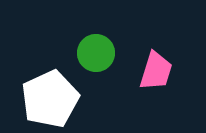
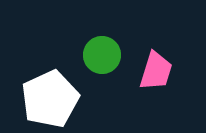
green circle: moved 6 px right, 2 px down
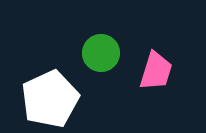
green circle: moved 1 px left, 2 px up
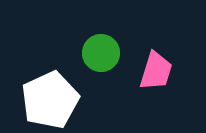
white pentagon: moved 1 px down
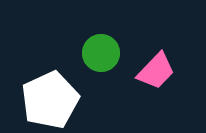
pink trapezoid: rotated 27 degrees clockwise
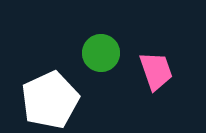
pink trapezoid: rotated 63 degrees counterclockwise
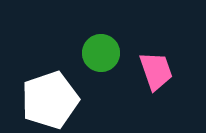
white pentagon: rotated 6 degrees clockwise
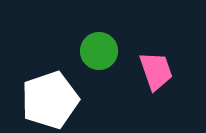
green circle: moved 2 px left, 2 px up
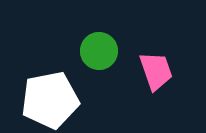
white pentagon: rotated 8 degrees clockwise
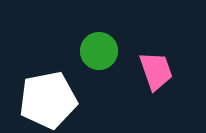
white pentagon: moved 2 px left
